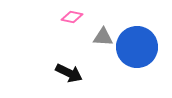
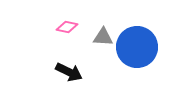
pink diamond: moved 5 px left, 10 px down
black arrow: moved 1 px up
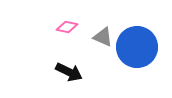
gray triangle: rotated 20 degrees clockwise
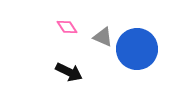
pink diamond: rotated 45 degrees clockwise
blue circle: moved 2 px down
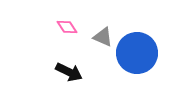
blue circle: moved 4 px down
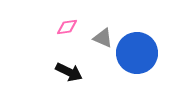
pink diamond: rotated 65 degrees counterclockwise
gray triangle: moved 1 px down
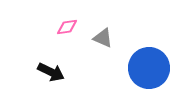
blue circle: moved 12 px right, 15 px down
black arrow: moved 18 px left
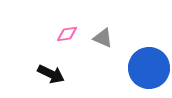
pink diamond: moved 7 px down
black arrow: moved 2 px down
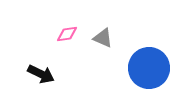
black arrow: moved 10 px left
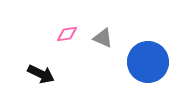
blue circle: moved 1 px left, 6 px up
